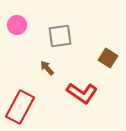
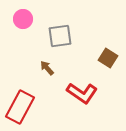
pink circle: moved 6 px right, 6 px up
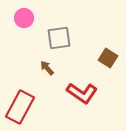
pink circle: moved 1 px right, 1 px up
gray square: moved 1 px left, 2 px down
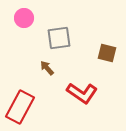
brown square: moved 1 px left, 5 px up; rotated 18 degrees counterclockwise
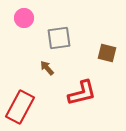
red L-shape: rotated 48 degrees counterclockwise
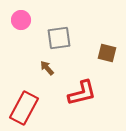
pink circle: moved 3 px left, 2 px down
red rectangle: moved 4 px right, 1 px down
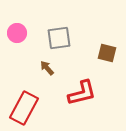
pink circle: moved 4 px left, 13 px down
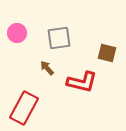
red L-shape: moved 11 px up; rotated 28 degrees clockwise
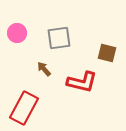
brown arrow: moved 3 px left, 1 px down
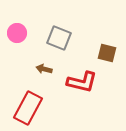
gray square: rotated 30 degrees clockwise
brown arrow: rotated 35 degrees counterclockwise
red rectangle: moved 4 px right
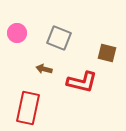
red rectangle: rotated 16 degrees counterclockwise
